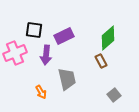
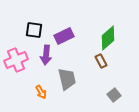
pink cross: moved 1 px right, 7 px down
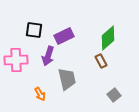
purple arrow: moved 2 px right, 1 px down; rotated 12 degrees clockwise
pink cross: rotated 20 degrees clockwise
orange arrow: moved 1 px left, 2 px down
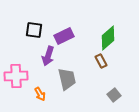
pink cross: moved 16 px down
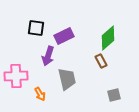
black square: moved 2 px right, 2 px up
gray square: rotated 24 degrees clockwise
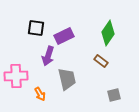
green diamond: moved 5 px up; rotated 15 degrees counterclockwise
brown rectangle: rotated 24 degrees counterclockwise
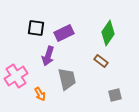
purple rectangle: moved 3 px up
pink cross: rotated 30 degrees counterclockwise
gray square: moved 1 px right
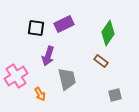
purple rectangle: moved 9 px up
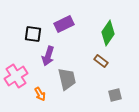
black square: moved 3 px left, 6 px down
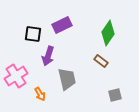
purple rectangle: moved 2 px left, 1 px down
